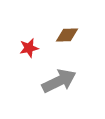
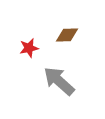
gray arrow: rotated 112 degrees counterclockwise
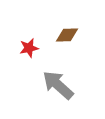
gray arrow: moved 1 px left, 4 px down
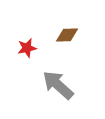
red star: moved 2 px left
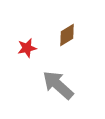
brown diamond: rotated 30 degrees counterclockwise
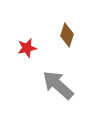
brown diamond: rotated 40 degrees counterclockwise
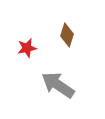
gray arrow: rotated 8 degrees counterclockwise
